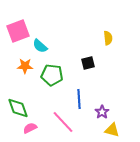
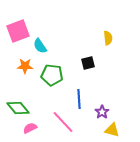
cyan semicircle: rotated 14 degrees clockwise
green diamond: rotated 20 degrees counterclockwise
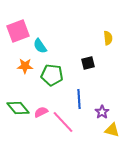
pink semicircle: moved 11 px right, 16 px up
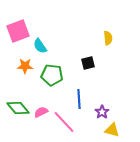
pink line: moved 1 px right
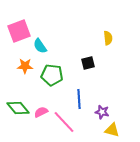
pink square: moved 1 px right
purple star: rotated 24 degrees counterclockwise
